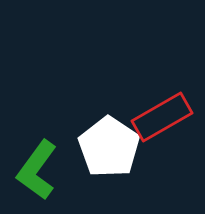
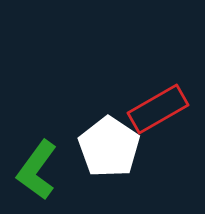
red rectangle: moved 4 px left, 8 px up
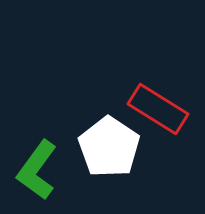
red rectangle: rotated 62 degrees clockwise
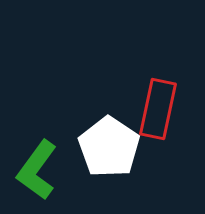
red rectangle: rotated 70 degrees clockwise
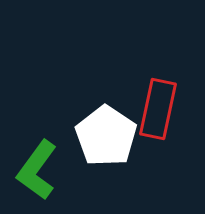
white pentagon: moved 3 px left, 11 px up
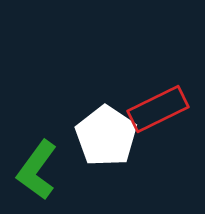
red rectangle: rotated 52 degrees clockwise
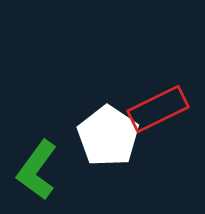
white pentagon: moved 2 px right
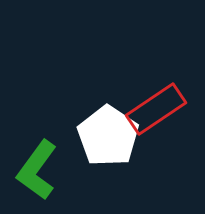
red rectangle: moved 2 px left; rotated 8 degrees counterclockwise
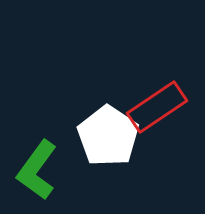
red rectangle: moved 1 px right, 2 px up
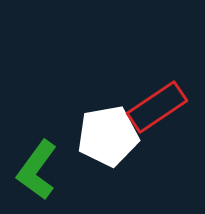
white pentagon: rotated 28 degrees clockwise
